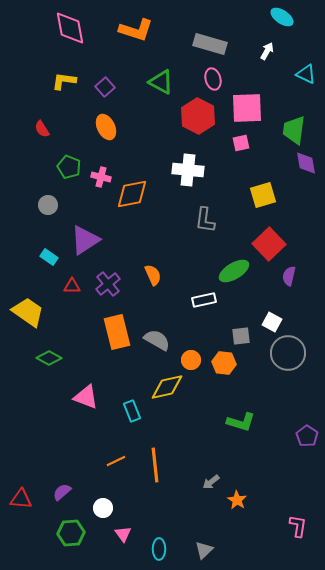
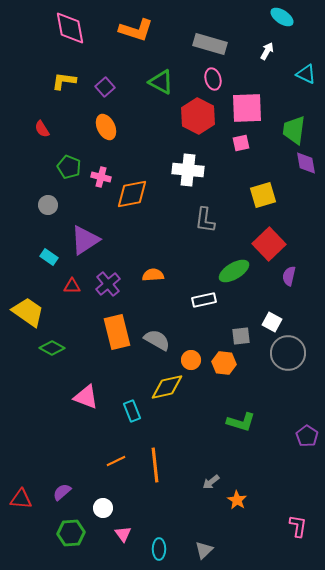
orange semicircle at (153, 275): rotated 70 degrees counterclockwise
green diamond at (49, 358): moved 3 px right, 10 px up
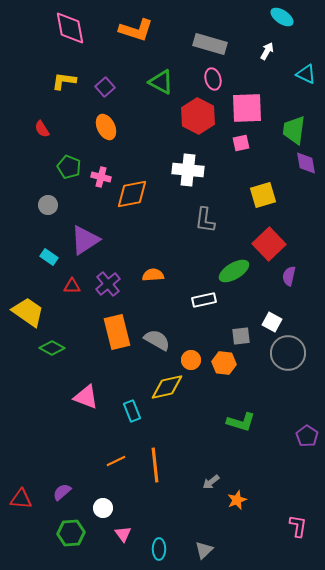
orange star at (237, 500): rotated 18 degrees clockwise
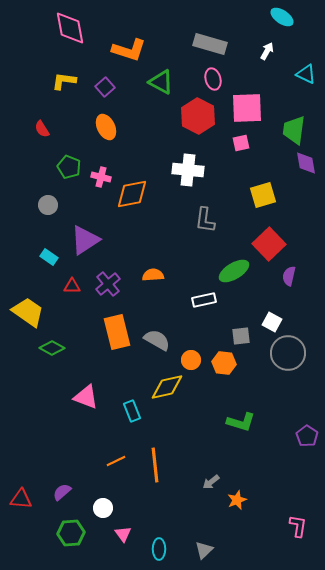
orange L-shape at (136, 30): moved 7 px left, 20 px down
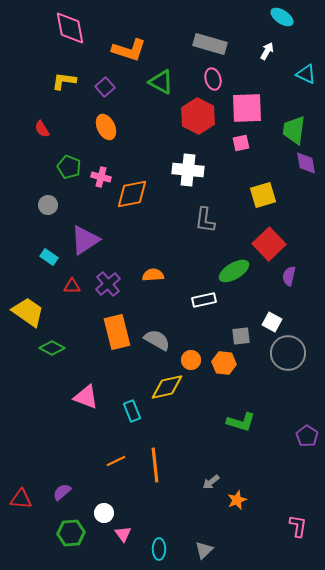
white circle at (103, 508): moved 1 px right, 5 px down
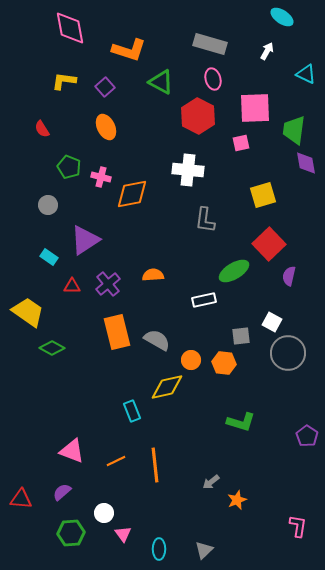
pink square at (247, 108): moved 8 px right
pink triangle at (86, 397): moved 14 px left, 54 px down
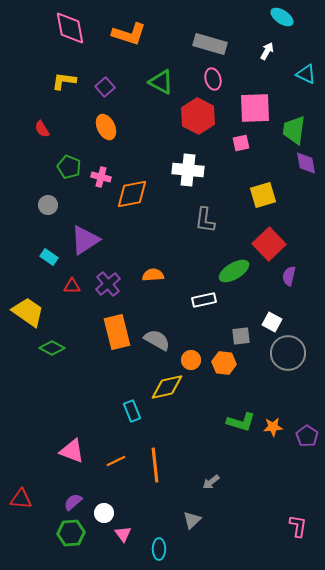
orange L-shape at (129, 50): moved 16 px up
purple semicircle at (62, 492): moved 11 px right, 10 px down
orange star at (237, 500): moved 36 px right, 73 px up; rotated 18 degrees clockwise
gray triangle at (204, 550): moved 12 px left, 30 px up
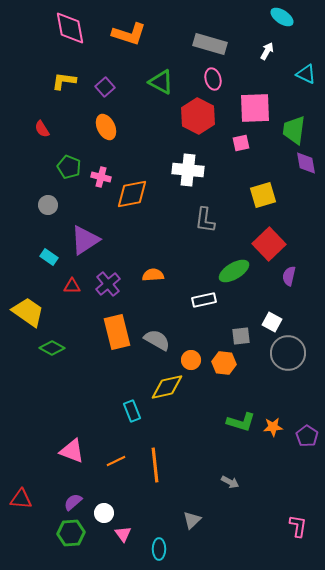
gray arrow at (211, 482): moved 19 px right; rotated 114 degrees counterclockwise
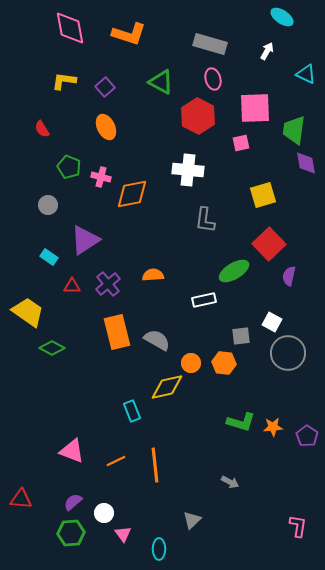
orange circle at (191, 360): moved 3 px down
